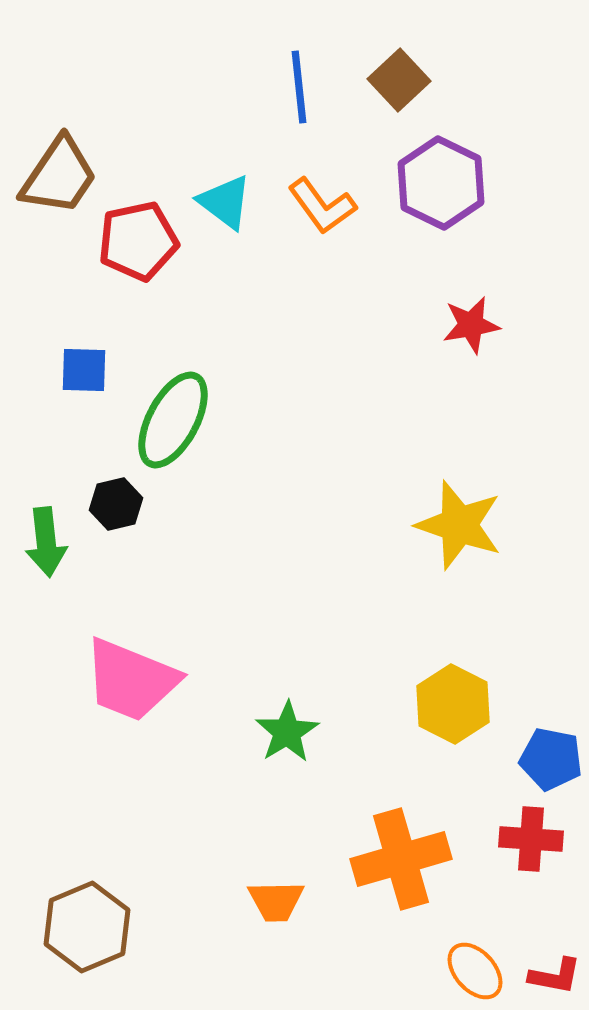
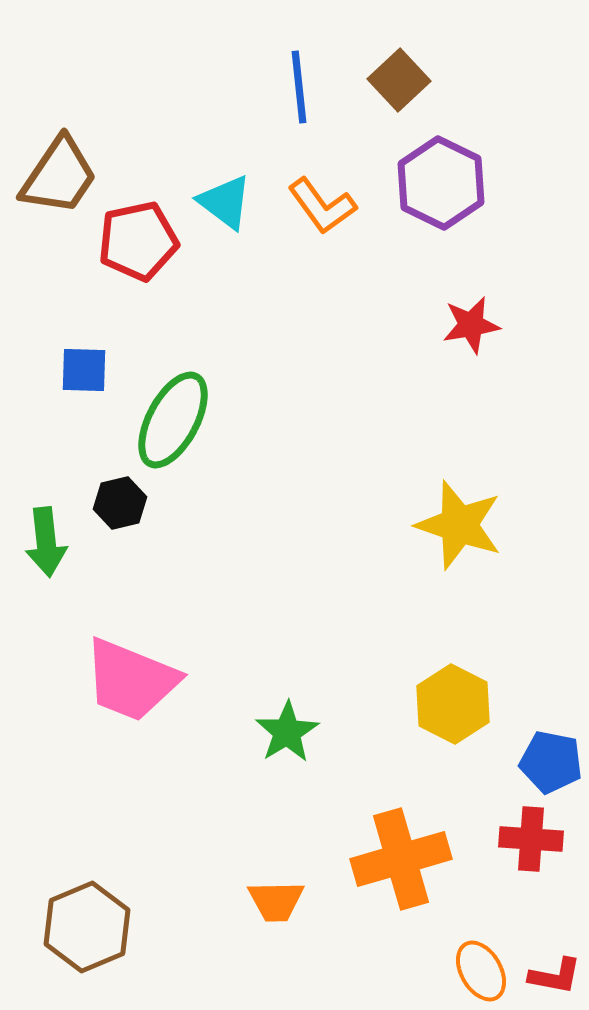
black hexagon: moved 4 px right, 1 px up
blue pentagon: moved 3 px down
orange ellipse: moved 6 px right; rotated 12 degrees clockwise
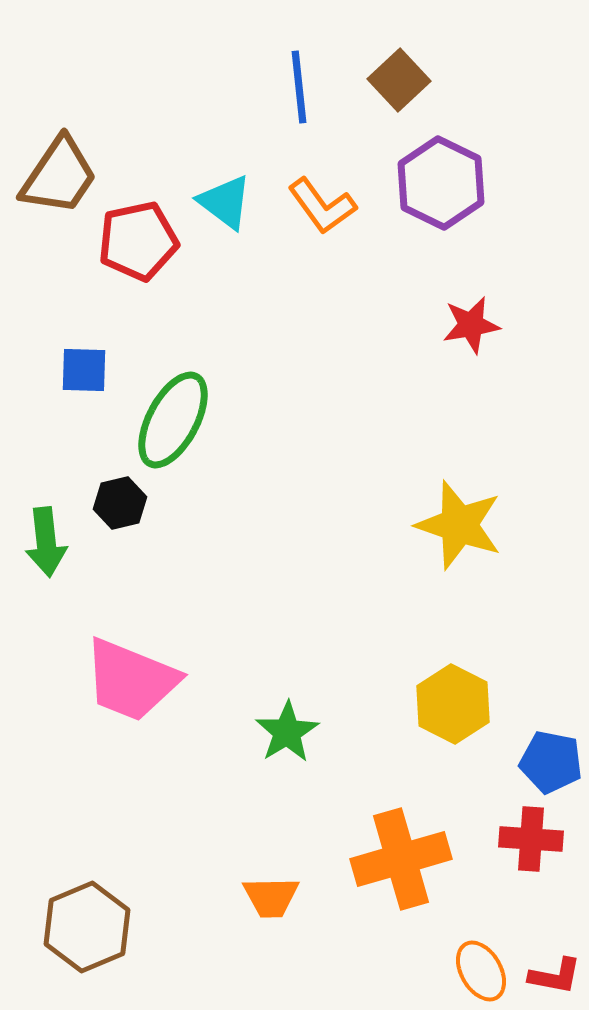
orange trapezoid: moved 5 px left, 4 px up
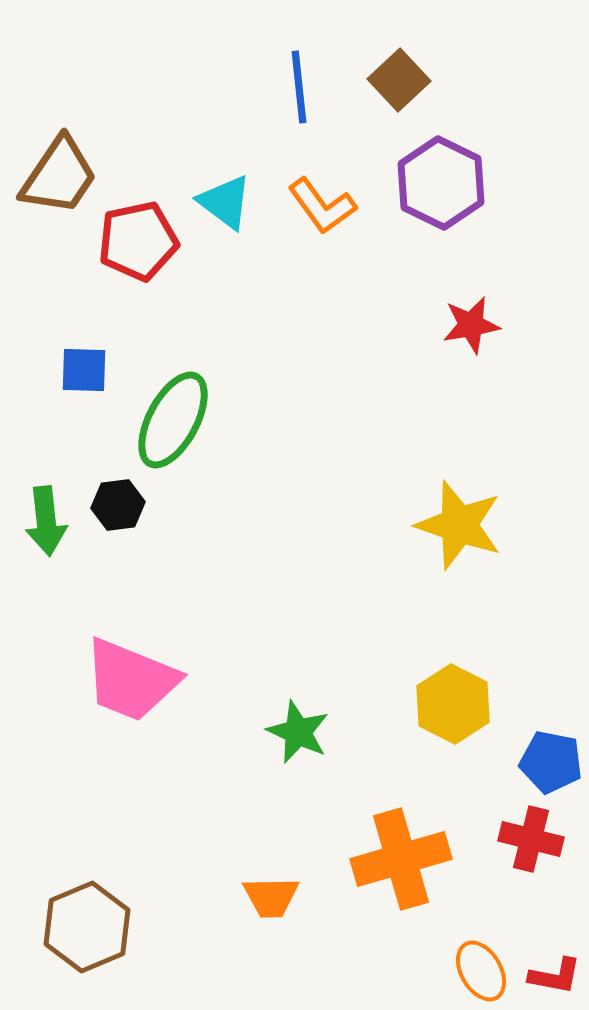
black hexagon: moved 2 px left, 2 px down; rotated 6 degrees clockwise
green arrow: moved 21 px up
green star: moved 11 px right; rotated 16 degrees counterclockwise
red cross: rotated 10 degrees clockwise
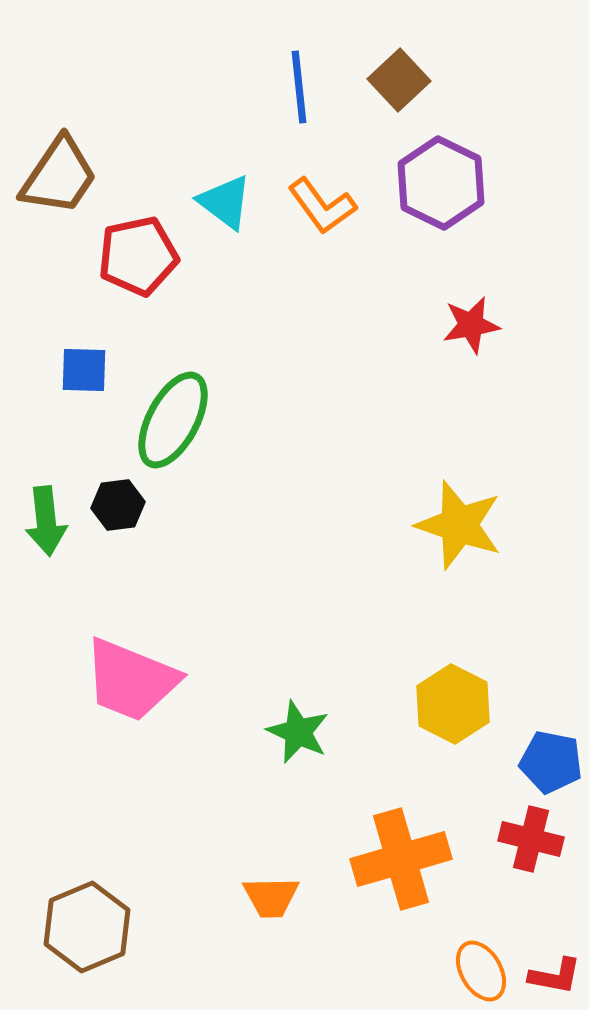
red pentagon: moved 15 px down
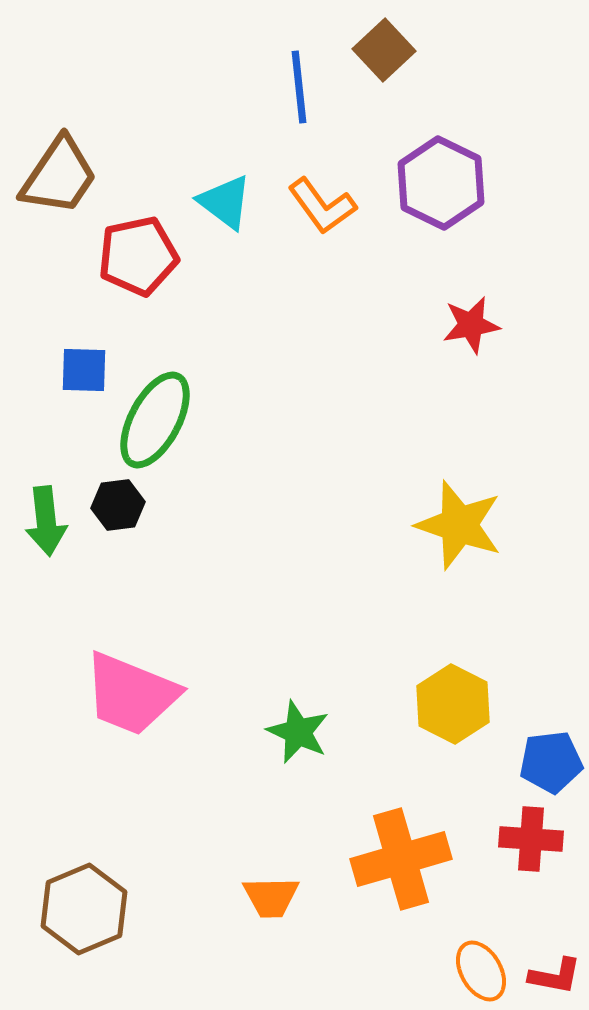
brown square: moved 15 px left, 30 px up
green ellipse: moved 18 px left
pink trapezoid: moved 14 px down
blue pentagon: rotated 18 degrees counterclockwise
red cross: rotated 10 degrees counterclockwise
brown hexagon: moved 3 px left, 18 px up
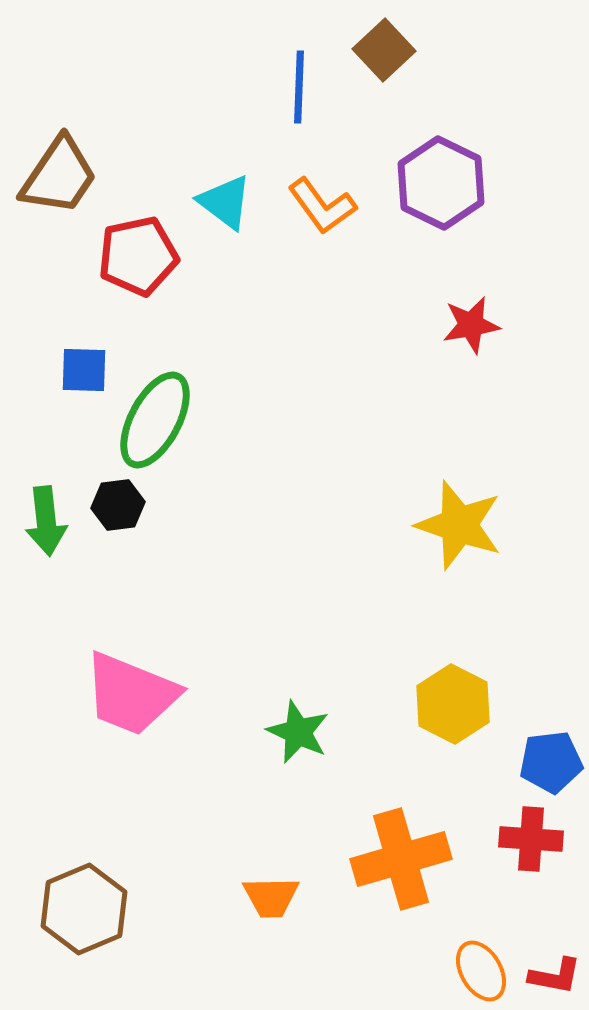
blue line: rotated 8 degrees clockwise
